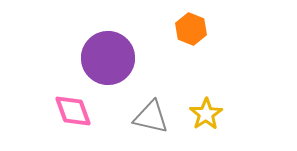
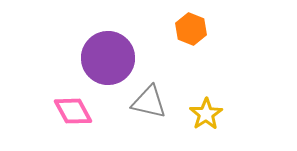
pink diamond: rotated 9 degrees counterclockwise
gray triangle: moved 2 px left, 15 px up
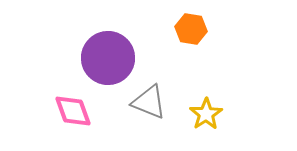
orange hexagon: rotated 12 degrees counterclockwise
gray triangle: rotated 9 degrees clockwise
pink diamond: rotated 9 degrees clockwise
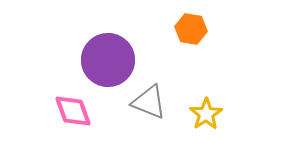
purple circle: moved 2 px down
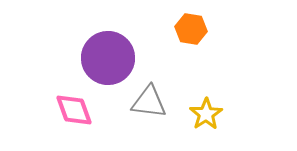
purple circle: moved 2 px up
gray triangle: rotated 15 degrees counterclockwise
pink diamond: moved 1 px right, 1 px up
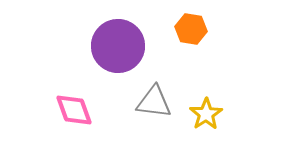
purple circle: moved 10 px right, 12 px up
gray triangle: moved 5 px right
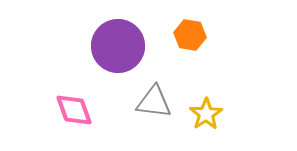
orange hexagon: moved 1 px left, 6 px down
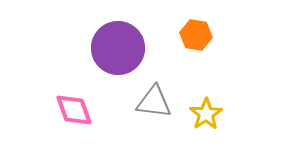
orange hexagon: moved 6 px right
purple circle: moved 2 px down
